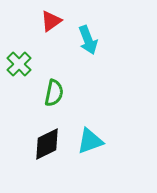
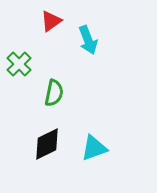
cyan triangle: moved 4 px right, 7 px down
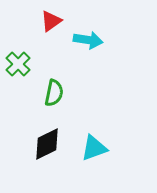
cyan arrow: rotated 60 degrees counterclockwise
green cross: moved 1 px left
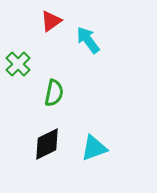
cyan arrow: rotated 136 degrees counterclockwise
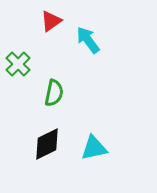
cyan triangle: rotated 8 degrees clockwise
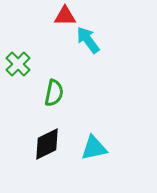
red triangle: moved 14 px right, 5 px up; rotated 35 degrees clockwise
